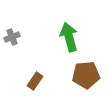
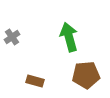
gray cross: rotated 14 degrees counterclockwise
brown rectangle: rotated 72 degrees clockwise
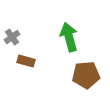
brown rectangle: moved 9 px left, 20 px up
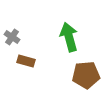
gray cross: rotated 21 degrees counterclockwise
